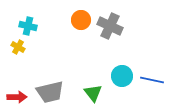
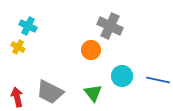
orange circle: moved 10 px right, 30 px down
cyan cross: rotated 12 degrees clockwise
blue line: moved 6 px right
gray trapezoid: rotated 40 degrees clockwise
red arrow: rotated 102 degrees counterclockwise
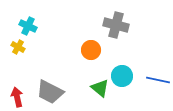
gray cross: moved 6 px right, 1 px up; rotated 10 degrees counterclockwise
green triangle: moved 7 px right, 5 px up; rotated 12 degrees counterclockwise
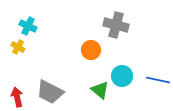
green triangle: moved 2 px down
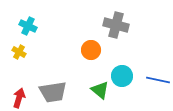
yellow cross: moved 1 px right, 5 px down
gray trapezoid: moved 3 px right; rotated 36 degrees counterclockwise
red arrow: moved 2 px right, 1 px down; rotated 30 degrees clockwise
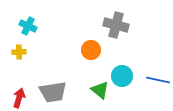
yellow cross: rotated 32 degrees counterclockwise
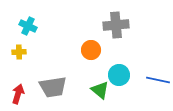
gray cross: rotated 20 degrees counterclockwise
cyan circle: moved 3 px left, 1 px up
gray trapezoid: moved 5 px up
red arrow: moved 1 px left, 4 px up
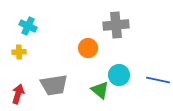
orange circle: moved 3 px left, 2 px up
gray trapezoid: moved 1 px right, 2 px up
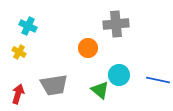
gray cross: moved 1 px up
yellow cross: rotated 32 degrees clockwise
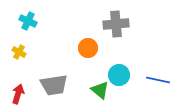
cyan cross: moved 5 px up
